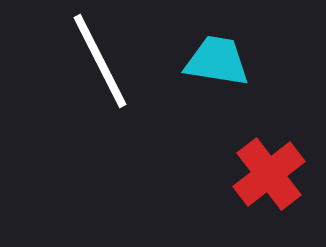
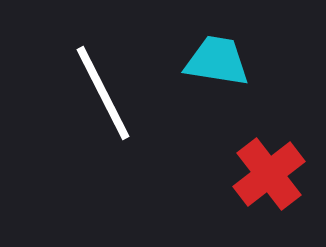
white line: moved 3 px right, 32 px down
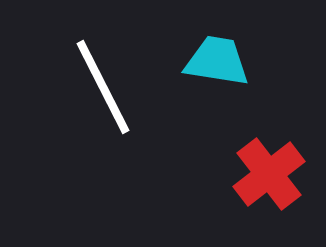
white line: moved 6 px up
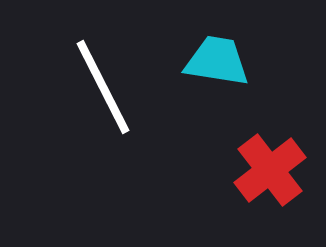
red cross: moved 1 px right, 4 px up
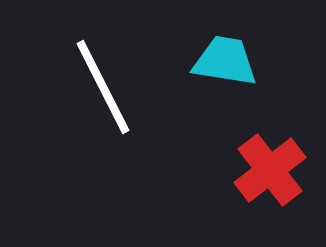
cyan trapezoid: moved 8 px right
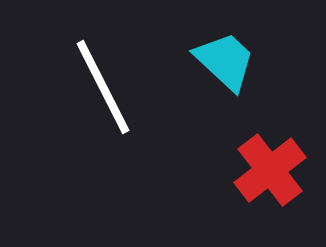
cyan trapezoid: rotated 34 degrees clockwise
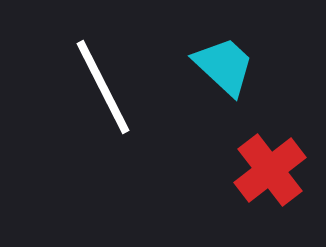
cyan trapezoid: moved 1 px left, 5 px down
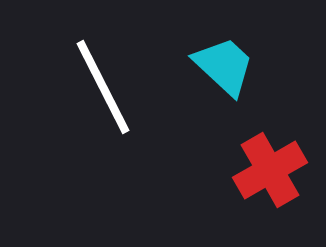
red cross: rotated 8 degrees clockwise
